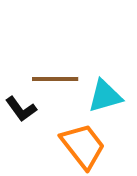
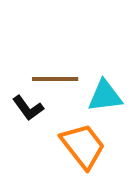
cyan triangle: rotated 9 degrees clockwise
black L-shape: moved 7 px right, 1 px up
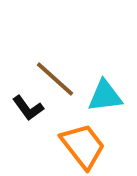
brown line: rotated 42 degrees clockwise
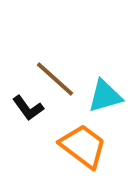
cyan triangle: rotated 9 degrees counterclockwise
orange trapezoid: rotated 15 degrees counterclockwise
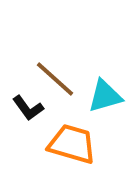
orange trapezoid: moved 11 px left, 2 px up; rotated 21 degrees counterclockwise
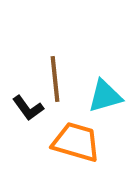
brown line: rotated 42 degrees clockwise
orange trapezoid: moved 4 px right, 2 px up
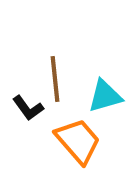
orange trapezoid: moved 2 px right, 1 px up; rotated 33 degrees clockwise
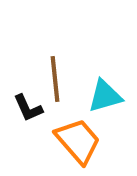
black L-shape: rotated 12 degrees clockwise
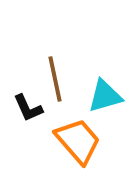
brown line: rotated 6 degrees counterclockwise
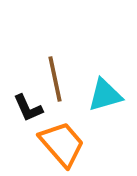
cyan triangle: moved 1 px up
orange trapezoid: moved 16 px left, 3 px down
